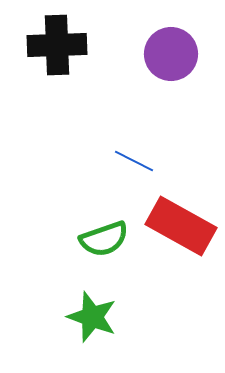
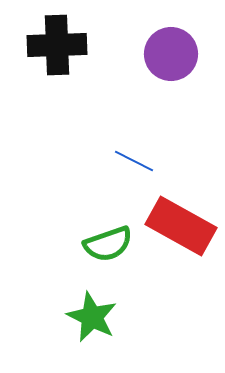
green semicircle: moved 4 px right, 5 px down
green star: rotated 6 degrees clockwise
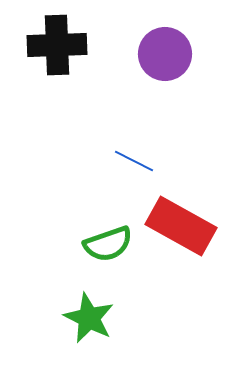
purple circle: moved 6 px left
green star: moved 3 px left, 1 px down
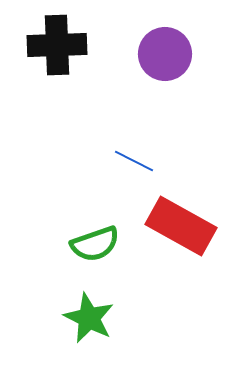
green semicircle: moved 13 px left
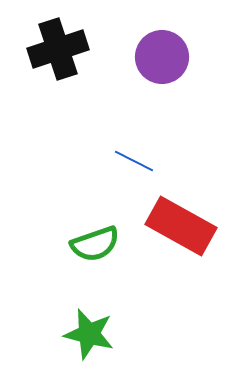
black cross: moved 1 px right, 4 px down; rotated 16 degrees counterclockwise
purple circle: moved 3 px left, 3 px down
green star: moved 16 px down; rotated 12 degrees counterclockwise
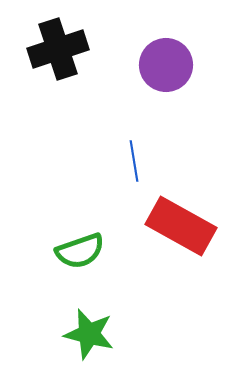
purple circle: moved 4 px right, 8 px down
blue line: rotated 54 degrees clockwise
green semicircle: moved 15 px left, 7 px down
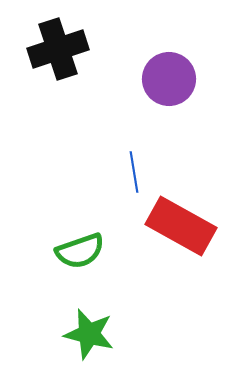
purple circle: moved 3 px right, 14 px down
blue line: moved 11 px down
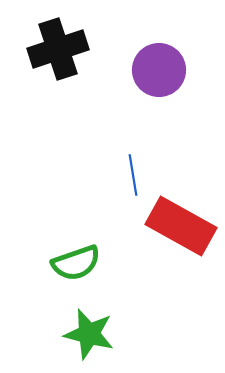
purple circle: moved 10 px left, 9 px up
blue line: moved 1 px left, 3 px down
green semicircle: moved 4 px left, 12 px down
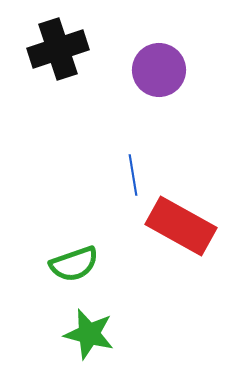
green semicircle: moved 2 px left, 1 px down
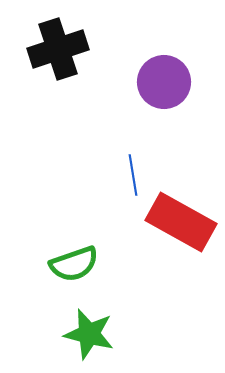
purple circle: moved 5 px right, 12 px down
red rectangle: moved 4 px up
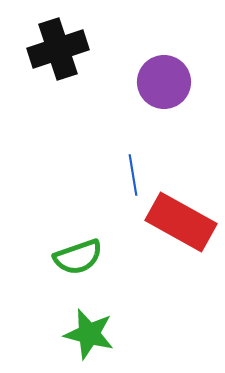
green semicircle: moved 4 px right, 7 px up
